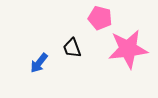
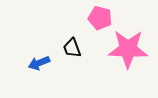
pink star: rotated 9 degrees clockwise
blue arrow: rotated 30 degrees clockwise
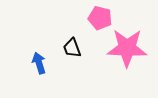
pink star: moved 1 px left, 1 px up
blue arrow: rotated 95 degrees clockwise
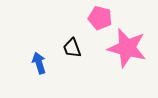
pink star: rotated 12 degrees clockwise
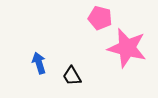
black trapezoid: moved 28 px down; rotated 10 degrees counterclockwise
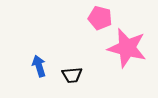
blue arrow: moved 3 px down
black trapezoid: moved 1 px up; rotated 65 degrees counterclockwise
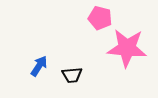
pink star: rotated 9 degrees counterclockwise
blue arrow: rotated 50 degrees clockwise
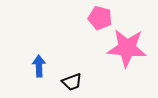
blue arrow: rotated 35 degrees counterclockwise
black trapezoid: moved 7 px down; rotated 15 degrees counterclockwise
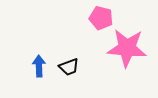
pink pentagon: moved 1 px right
black trapezoid: moved 3 px left, 15 px up
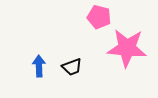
pink pentagon: moved 2 px left, 1 px up
black trapezoid: moved 3 px right
